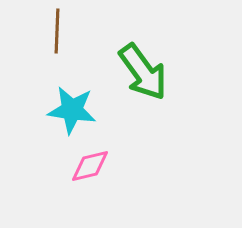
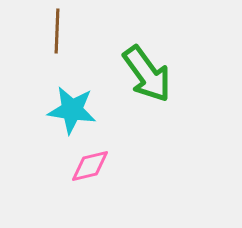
green arrow: moved 4 px right, 2 px down
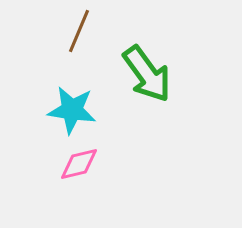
brown line: moved 22 px right; rotated 21 degrees clockwise
pink diamond: moved 11 px left, 2 px up
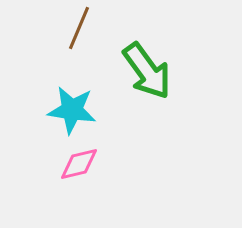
brown line: moved 3 px up
green arrow: moved 3 px up
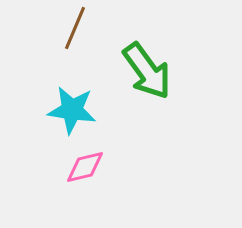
brown line: moved 4 px left
pink diamond: moved 6 px right, 3 px down
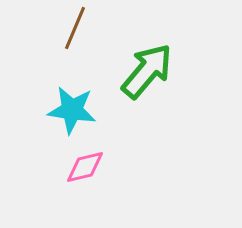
green arrow: rotated 104 degrees counterclockwise
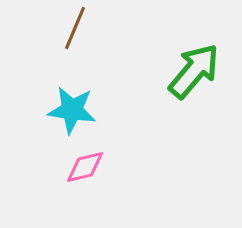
green arrow: moved 47 px right
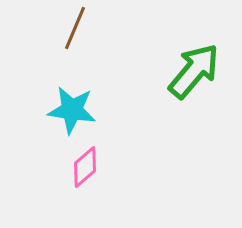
pink diamond: rotated 27 degrees counterclockwise
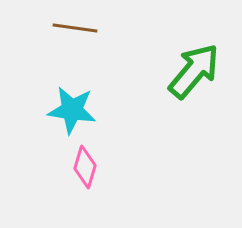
brown line: rotated 75 degrees clockwise
pink diamond: rotated 33 degrees counterclockwise
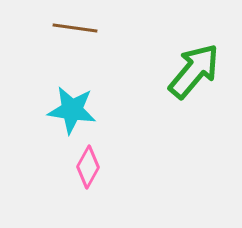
pink diamond: moved 3 px right; rotated 12 degrees clockwise
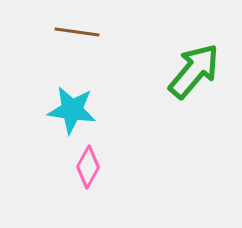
brown line: moved 2 px right, 4 px down
